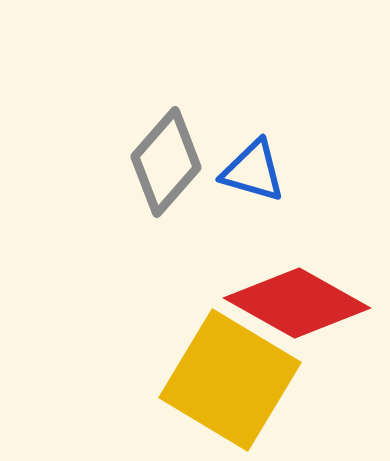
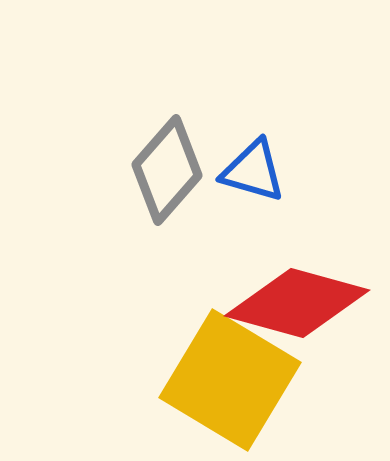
gray diamond: moved 1 px right, 8 px down
red diamond: rotated 14 degrees counterclockwise
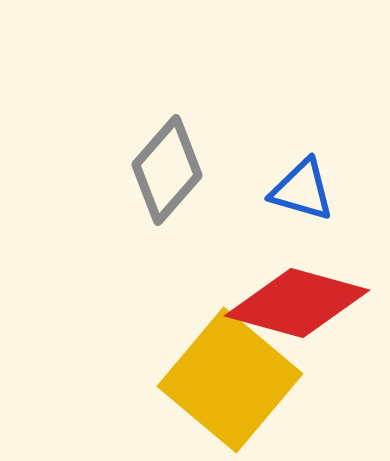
blue triangle: moved 49 px right, 19 px down
yellow square: rotated 9 degrees clockwise
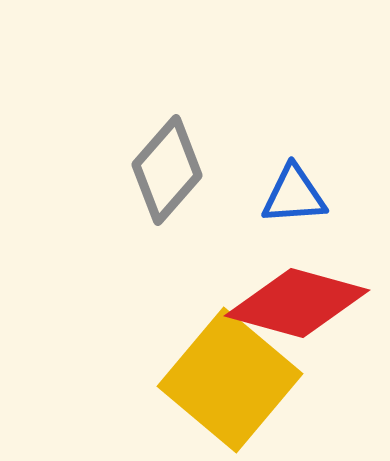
blue triangle: moved 8 px left, 5 px down; rotated 20 degrees counterclockwise
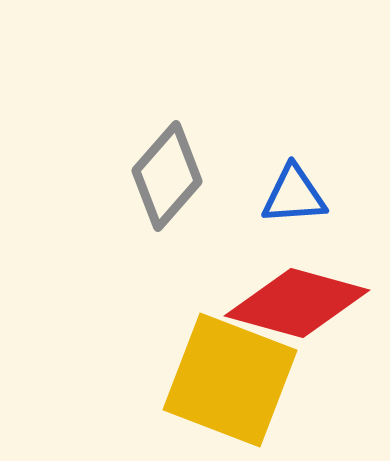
gray diamond: moved 6 px down
yellow square: rotated 19 degrees counterclockwise
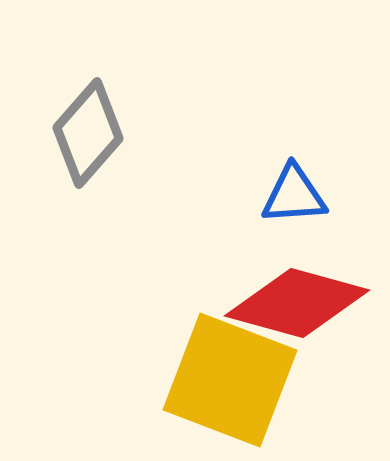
gray diamond: moved 79 px left, 43 px up
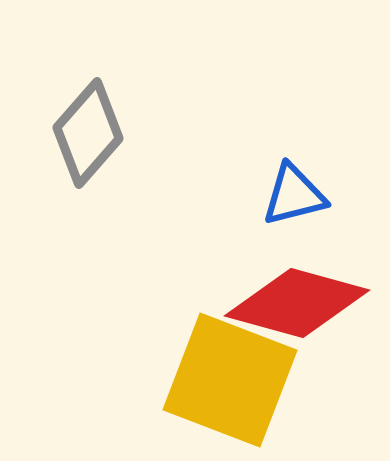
blue triangle: rotated 10 degrees counterclockwise
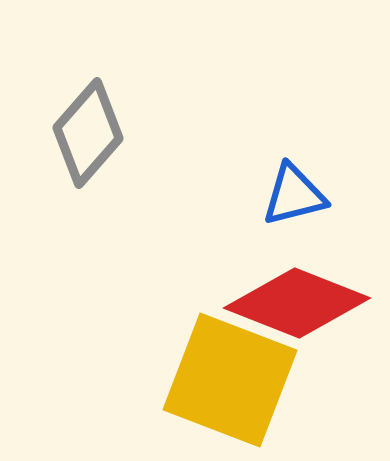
red diamond: rotated 6 degrees clockwise
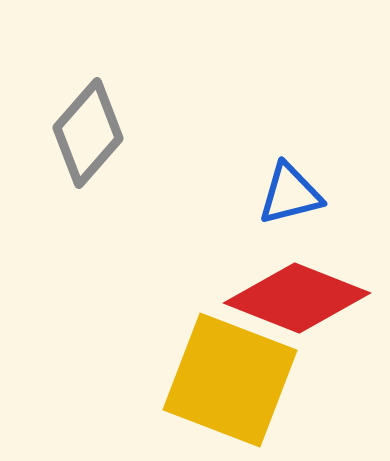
blue triangle: moved 4 px left, 1 px up
red diamond: moved 5 px up
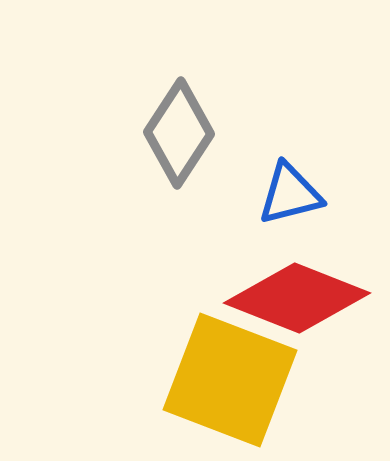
gray diamond: moved 91 px right; rotated 8 degrees counterclockwise
